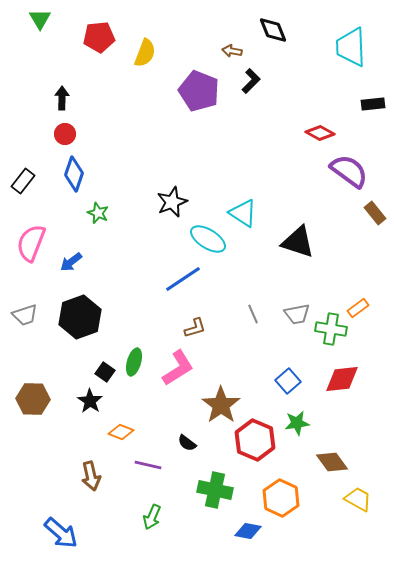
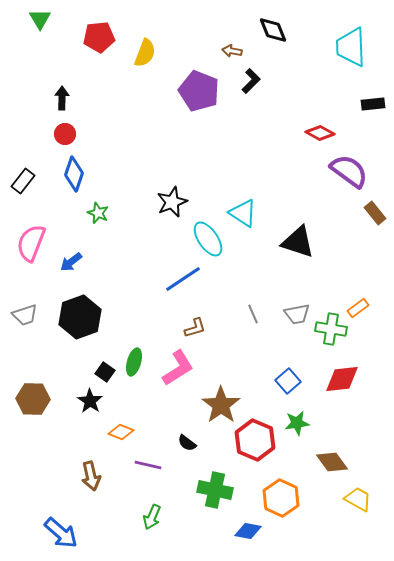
cyan ellipse at (208, 239): rotated 24 degrees clockwise
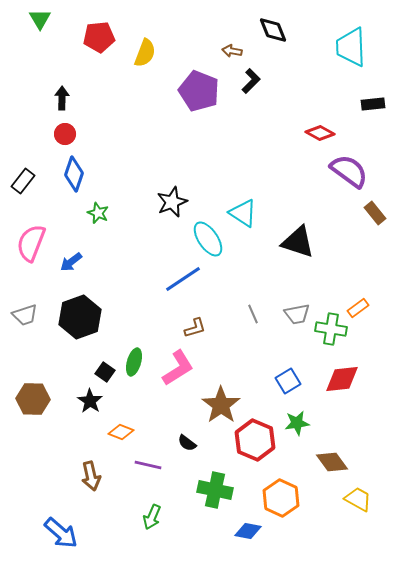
blue square at (288, 381): rotated 10 degrees clockwise
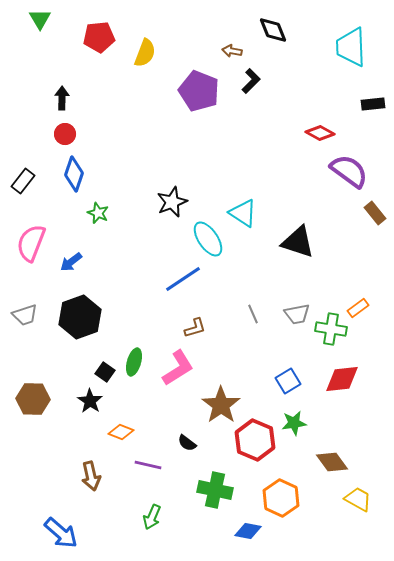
green star at (297, 423): moved 3 px left
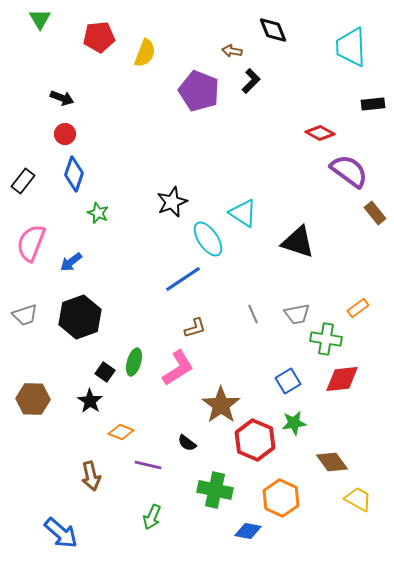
black arrow at (62, 98): rotated 110 degrees clockwise
green cross at (331, 329): moved 5 px left, 10 px down
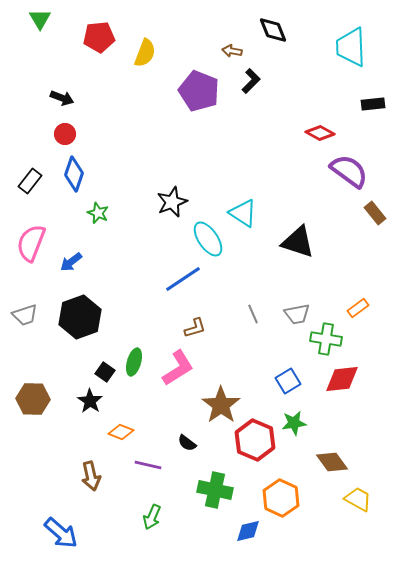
black rectangle at (23, 181): moved 7 px right
blue diamond at (248, 531): rotated 24 degrees counterclockwise
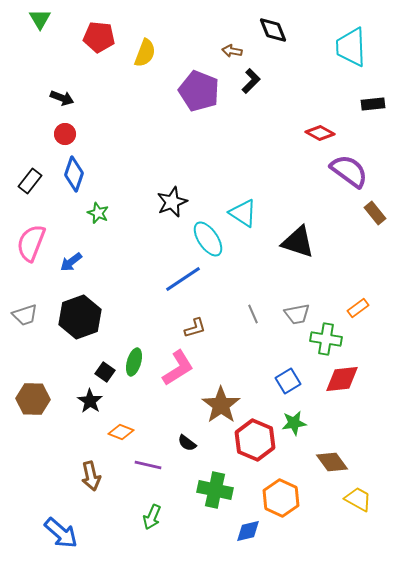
red pentagon at (99, 37): rotated 12 degrees clockwise
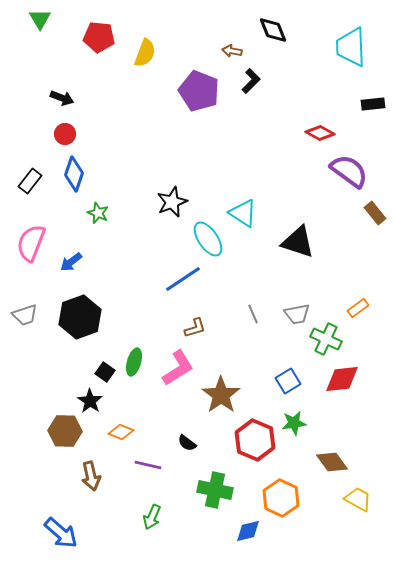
green cross at (326, 339): rotated 16 degrees clockwise
brown hexagon at (33, 399): moved 32 px right, 32 px down
brown star at (221, 405): moved 10 px up
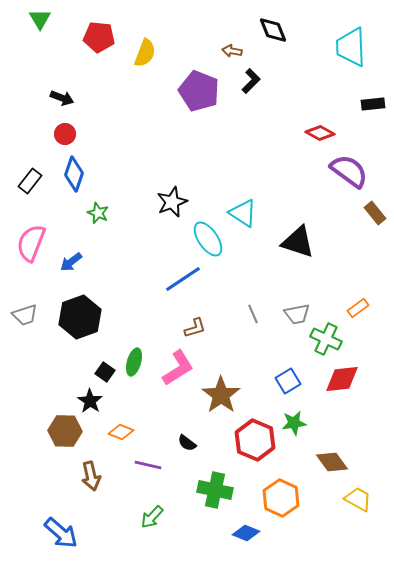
green arrow at (152, 517): rotated 20 degrees clockwise
blue diamond at (248, 531): moved 2 px left, 2 px down; rotated 36 degrees clockwise
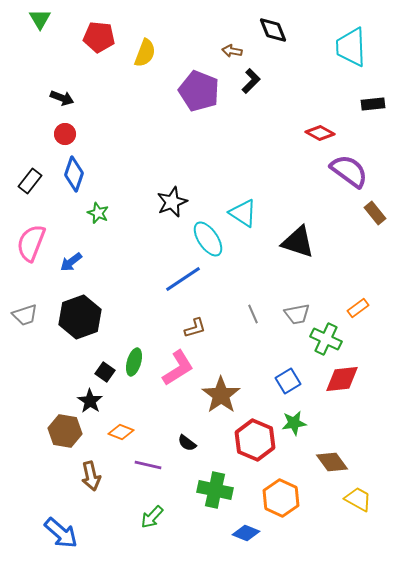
brown hexagon at (65, 431): rotated 8 degrees clockwise
